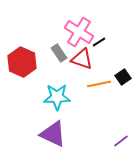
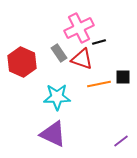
pink cross: moved 4 px up; rotated 32 degrees clockwise
black line: rotated 16 degrees clockwise
black square: rotated 35 degrees clockwise
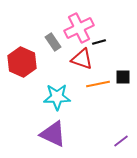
gray rectangle: moved 6 px left, 11 px up
orange line: moved 1 px left
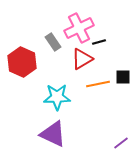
red triangle: rotated 50 degrees counterclockwise
purple line: moved 2 px down
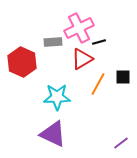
gray rectangle: rotated 60 degrees counterclockwise
orange line: rotated 50 degrees counterclockwise
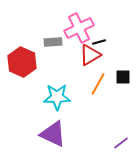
red triangle: moved 8 px right, 4 px up
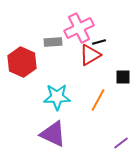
orange line: moved 16 px down
